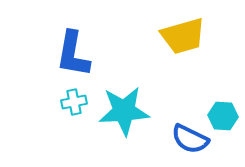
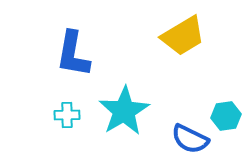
yellow trapezoid: rotated 15 degrees counterclockwise
cyan cross: moved 7 px left, 13 px down; rotated 10 degrees clockwise
cyan star: rotated 27 degrees counterclockwise
cyan hexagon: moved 3 px right; rotated 12 degrees counterclockwise
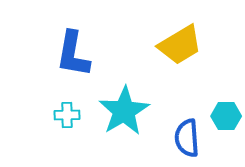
yellow trapezoid: moved 3 px left, 9 px down
cyan hexagon: rotated 8 degrees clockwise
blue semicircle: moved 3 px left, 1 px up; rotated 60 degrees clockwise
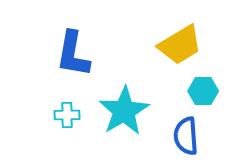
cyan hexagon: moved 23 px left, 25 px up
blue semicircle: moved 1 px left, 2 px up
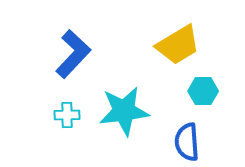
yellow trapezoid: moved 2 px left
blue L-shape: rotated 147 degrees counterclockwise
cyan star: rotated 24 degrees clockwise
blue semicircle: moved 1 px right, 6 px down
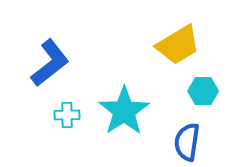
blue L-shape: moved 23 px left, 9 px down; rotated 9 degrees clockwise
cyan star: rotated 27 degrees counterclockwise
blue semicircle: rotated 12 degrees clockwise
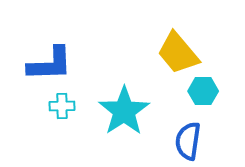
yellow trapezoid: moved 8 px down; rotated 81 degrees clockwise
blue L-shape: moved 1 px down; rotated 36 degrees clockwise
cyan cross: moved 5 px left, 9 px up
blue semicircle: moved 1 px right, 1 px up
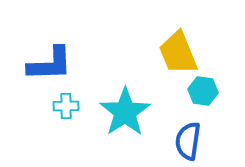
yellow trapezoid: rotated 18 degrees clockwise
cyan hexagon: rotated 8 degrees clockwise
cyan cross: moved 4 px right
cyan star: moved 1 px right, 1 px down
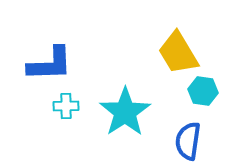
yellow trapezoid: rotated 9 degrees counterclockwise
